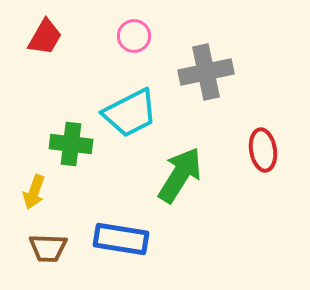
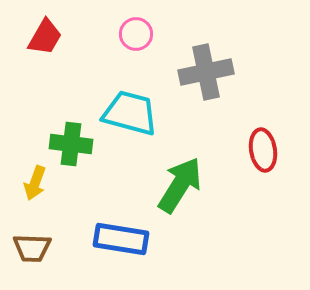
pink circle: moved 2 px right, 2 px up
cyan trapezoid: rotated 138 degrees counterclockwise
green arrow: moved 10 px down
yellow arrow: moved 1 px right, 9 px up
brown trapezoid: moved 16 px left
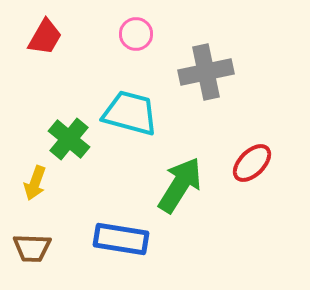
green cross: moved 2 px left, 5 px up; rotated 33 degrees clockwise
red ellipse: moved 11 px left, 13 px down; rotated 54 degrees clockwise
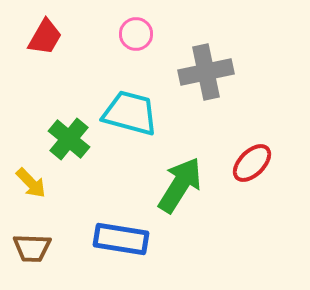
yellow arrow: moved 4 px left; rotated 64 degrees counterclockwise
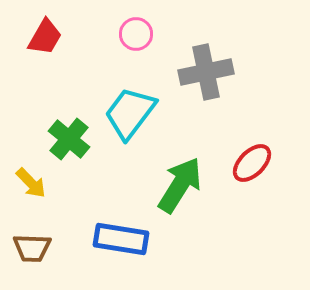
cyan trapezoid: rotated 68 degrees counterclockwise
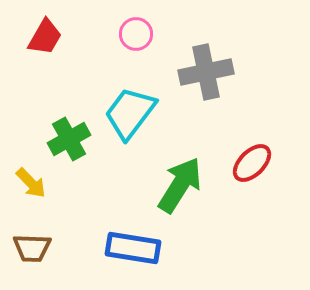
green cross: rotated 21 degrees clockwise
blue rectangle: moved 12 px right, 9 px down
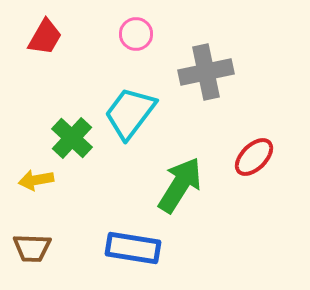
green cross: moved 3 px right, 1 px up; rotated 18 degrees counterclockwise
red ellipse: moved 2 px right, 6 px up
yellow arrow: moved 5 px right, 3 px up; rotated 124 degrees clockwise
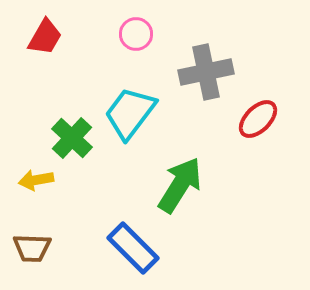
red ellipse: moved 4 px right, 38 px up
blue rectangle: rotated 36 degrees clockwise
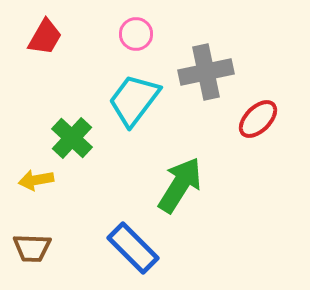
cyan trapezoid: moved 4 px right, 13 px up
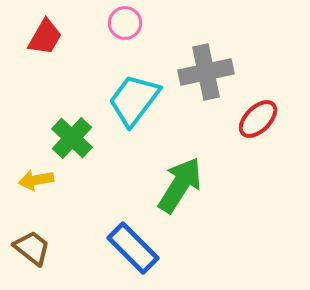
pink circle: moved 11 px left, 11 px up
brown trapezoid: rotated 144 degrees counterclockwise
